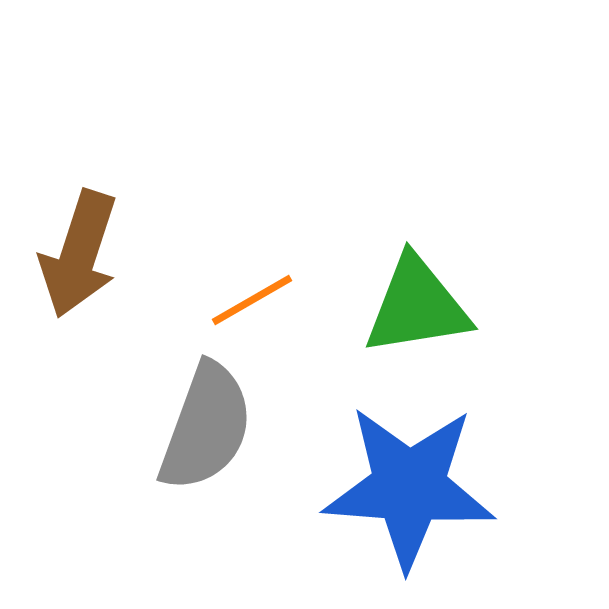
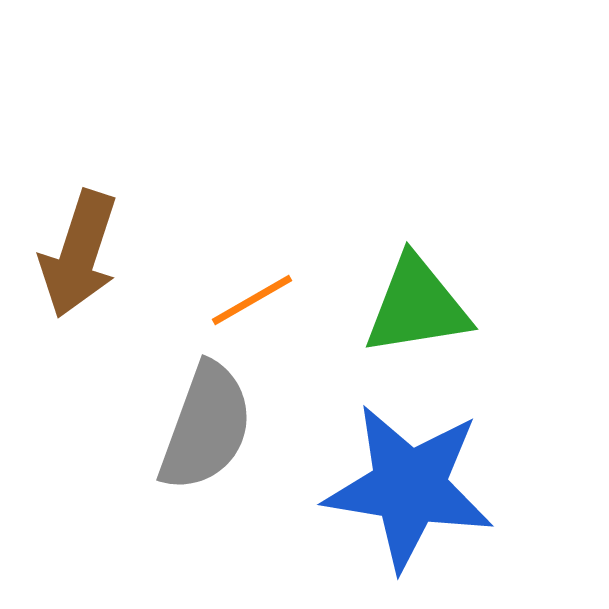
blue star: rotated 5 degrees clockwise
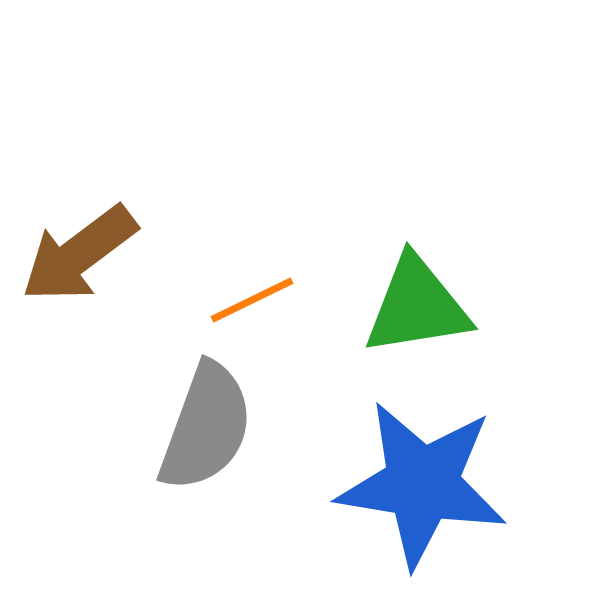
brown arrow: rotated 35 degrees clockwise
orange line: rotated 4 degrees clockwise
blue star: moved 13 px right, 3 px up
